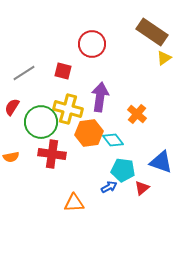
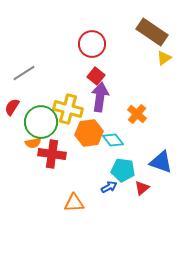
red square: moved 33 px right, 5 px down; rotated 24 degrees clockwise
orange semicircle: moved 22 px right, 14 px up
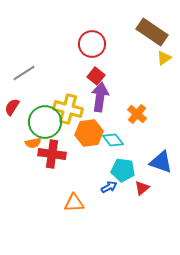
green circle: moved 4 px right
